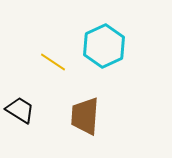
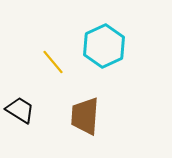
yellow line: rotated 16 degrees clockwise
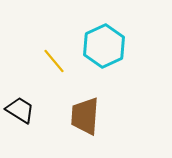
yellow line: moved 1 px right, 1 px up
